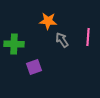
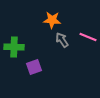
orange star: moved 4 px right, 1 px up
pink line: rotated 72 degrees counterclockwise
green cross: moved 3 px down
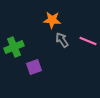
pink line: moved 4 px down
green cross: rotated 24 degrees counterclockwise
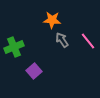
pink line: rotated 30 degrees clockwise
purple square: moved 4 px down; rotated 21 degrees counterclockwise
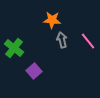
gray arrow: rotated 21 degrees clockwise
green cross: moved 1 px down; rotated 30 degrees counterclockwise
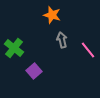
orange star: moved 5 px up; rotated 12 degrees clockwise
pink line: moved 9 px down
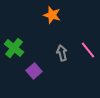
gray arrow: moved 13 px down
